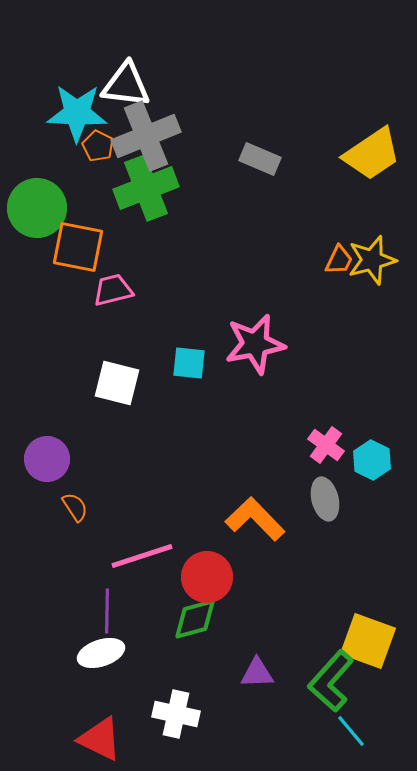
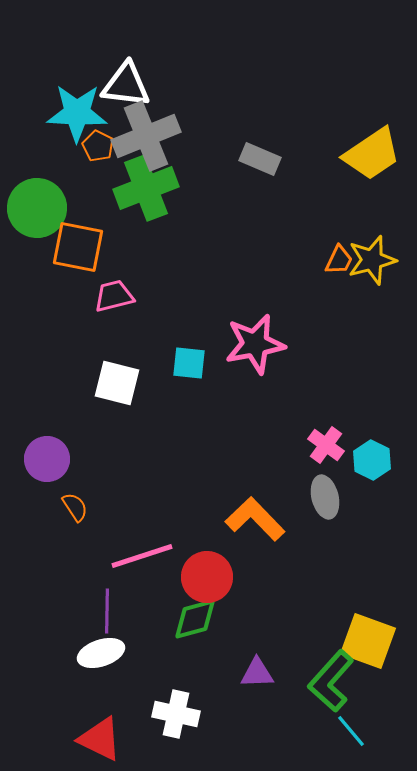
pink trapezoid: moved 1 px right, 6 px down
gray ellipse: moved 2 px up
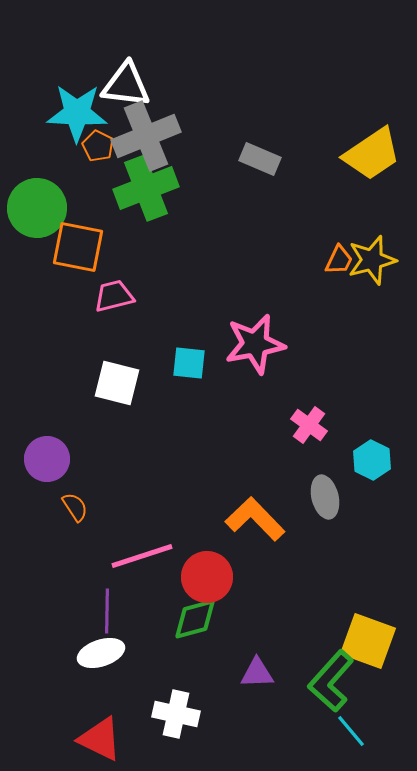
pink cross: moved 17 px left, 20 px up
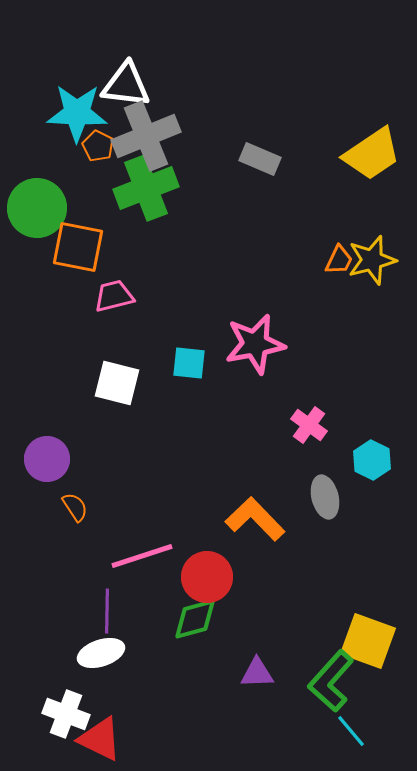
white cross: moved 110 px left; rotated 9 degrees clockwise
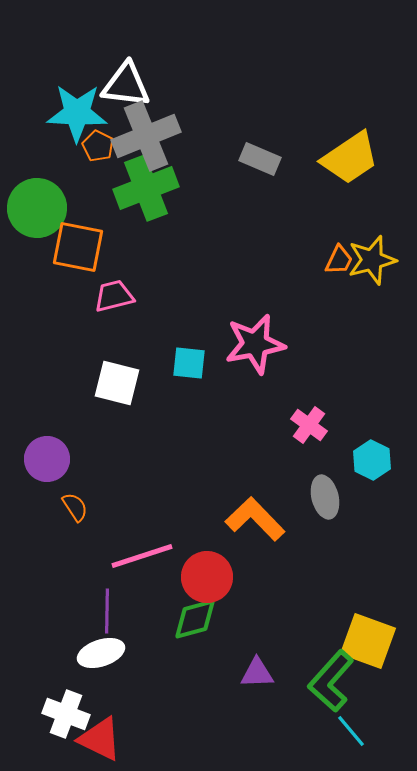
yellow trapezoid: moved 22 px left, 4 px down
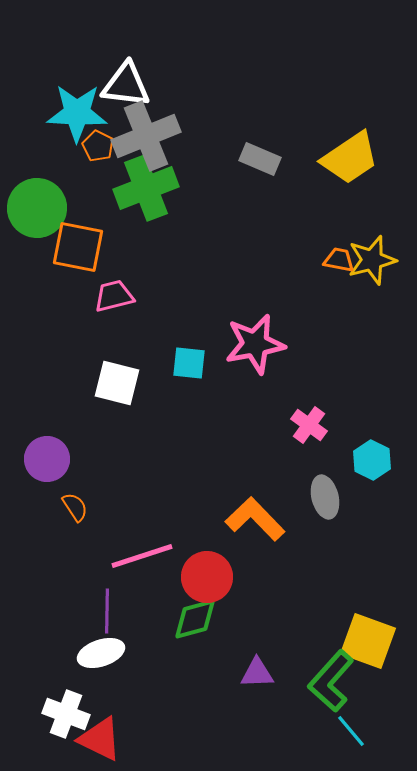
orange trapezoid: rotated 104 degrees counterclockwise
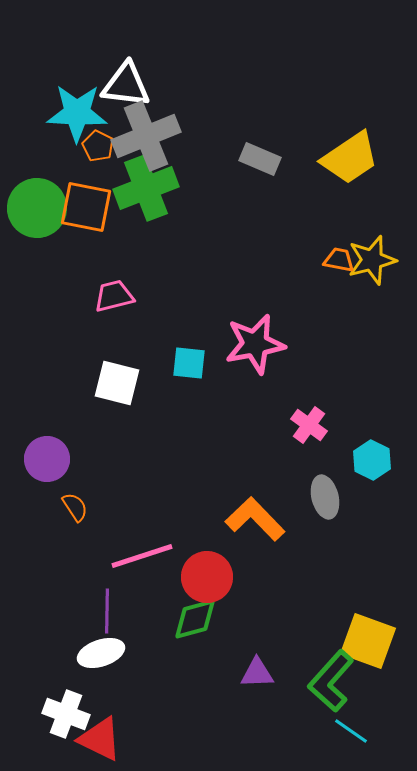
orange square: moved 8 px right, 40 px up
cyan line: rotated 15 degrees counterclockwise
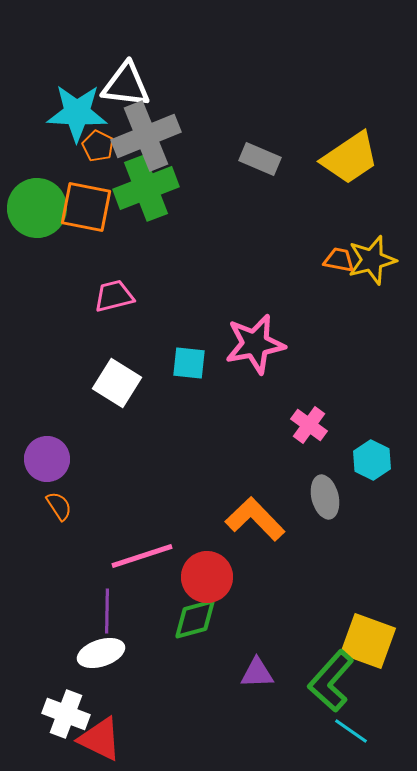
white square: rotated 18 degrees clockwise
orange semicircle: moved 16 px left, 1 px up
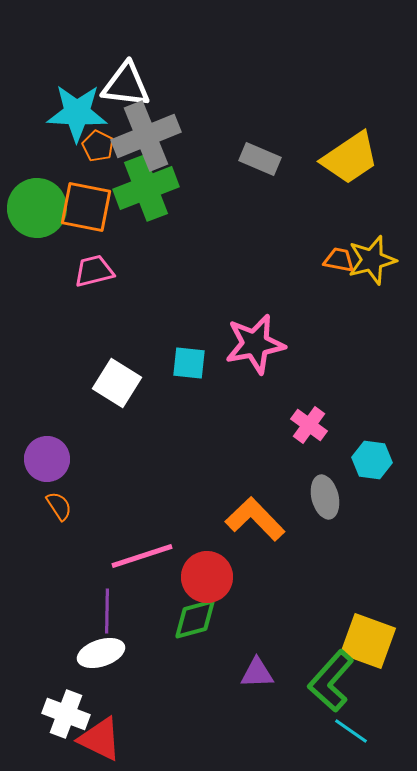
pink trapezoid: moved 20 px left, 25 px up
cyan hexagon: rotated 18 degrees counterclockwise
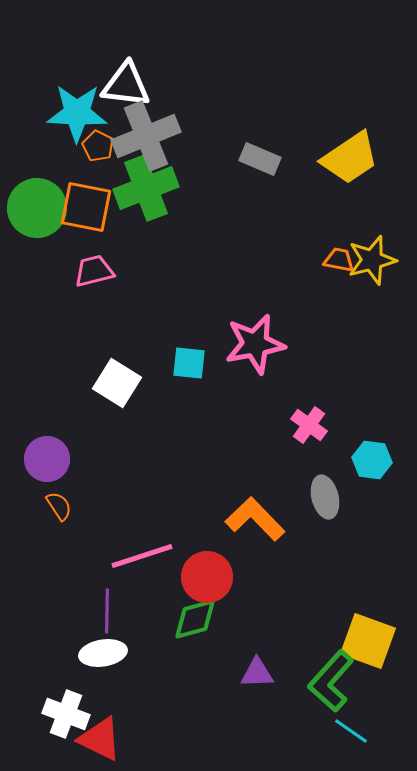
white ellipse: moved 2 px right; rotated 9 degrees clockwise
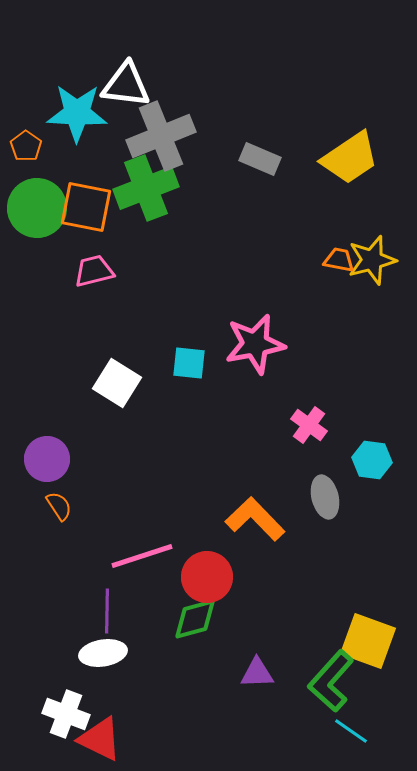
gray cross: moved 15 px right
orange pentagon: moved 72 px left; rotated 8 degrees clockwise
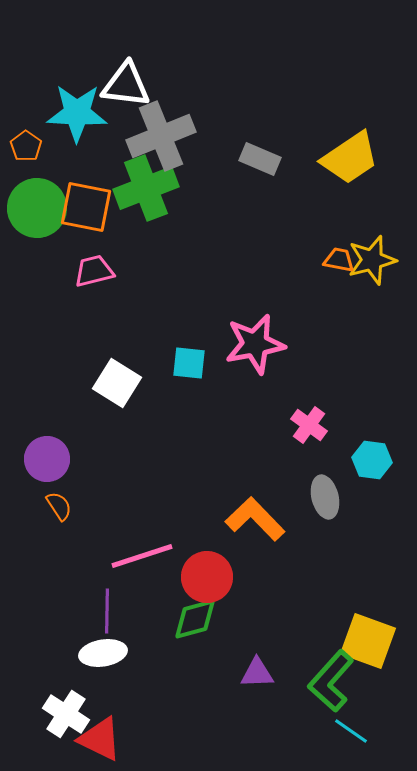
white cross: rotated 12 degrees clockwise
